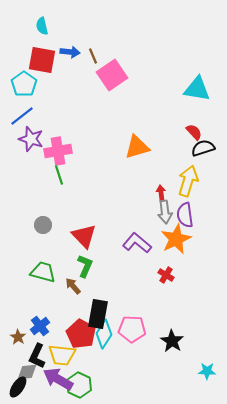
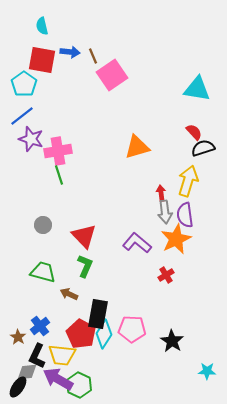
red cross: rotated 28 degrees clockwise
brown arrow: moved 4 px left, 8 px down; rotated 24 degrees counterclockwise
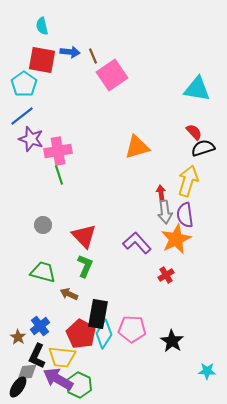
purple L-shape: rotated 8 degrees clockwise
yellow trapezoid: moved 2 px down
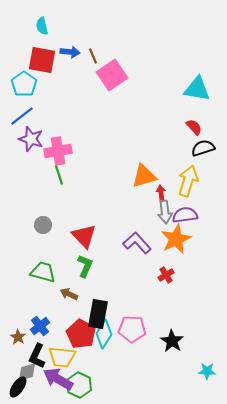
red semicircle: moved 5 px up
orange triangle: moved 7 px right, 29 px down
purple semicircle: rotated 90 degrees clockwise
gray diamond: rotated 10 degrees counterclockwise
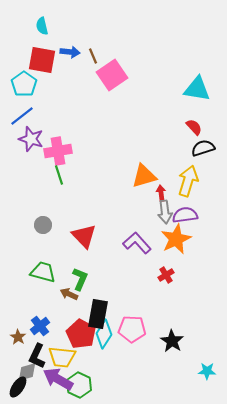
green L-shape: moved 5 px left, 13 px down
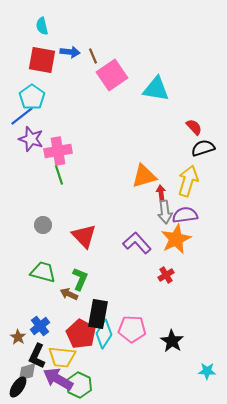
cyan pentagon: moved 8 px right, 13 px down
cyan triangle: moved 41 px left
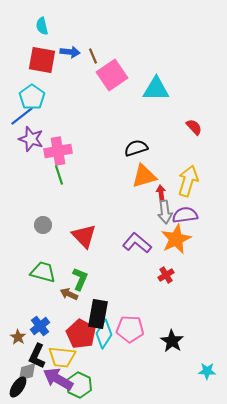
cyan triangle: rotated 8 degrees counterclockwise
black semicircle: moved 67 px left
purple L-shape: rotated 8 degrees counterclockwise
pink pentagon: moved 2 px left
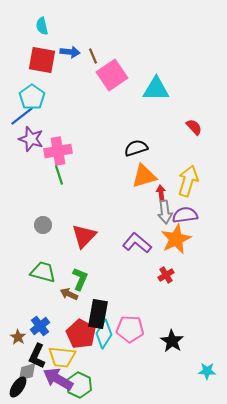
red triangle: rotated 28 degrees clockwise
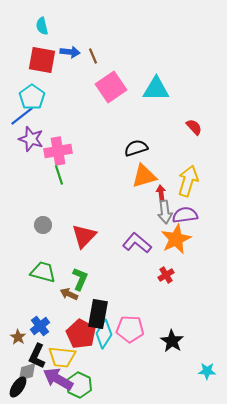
pink square: moved 1 px left, 12 px down
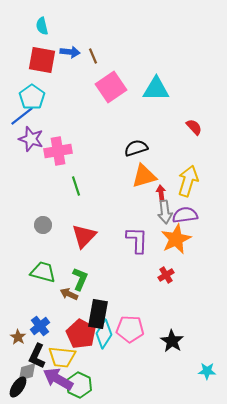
green line: moved 17 px right, 11 px down
purple L-shape: moved 3 px up; rotated 52 degrees clockwise
